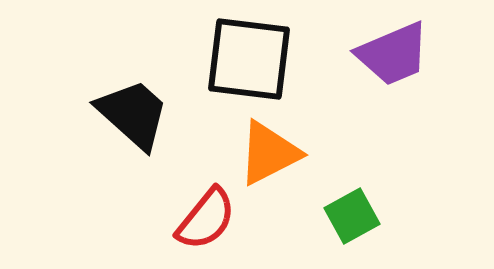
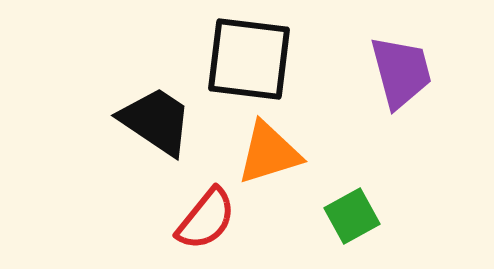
purple trapezoid: moved 8 px right, 18 px down; rotated 82 degrees counterclockwise
black trapezoid: moved 23 px right, 7 px down; rotated 8 degrees counterclockwise
orange triangle: rotated 10 degrees clockwise
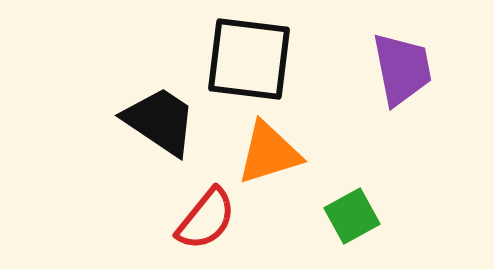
purple trapezoid: moved 1 px right, 3 px up; rotated 4 degrees clockwise
black trapezoid: moved 4 px right
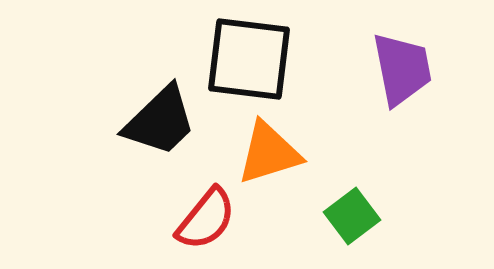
black trapezoid: rotated 102 degrees clockwise
green square: rotated 8 degrees counterclockwise
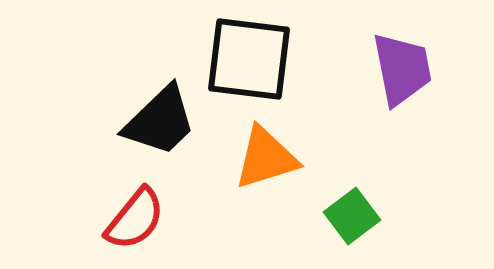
orange triangle: moved 3 px left, 5 px down
red semicircle: moved 71 px left
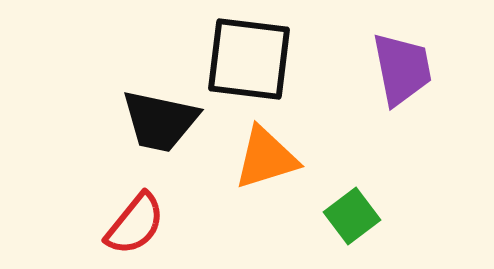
black trapezoid: rotated 56 degrees clockwise
red semicircle: moved 5 px down
